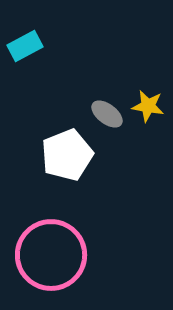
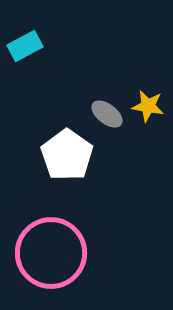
white pentagon: rotated 15 degrees counterclockwise
pink circle: moved 2 px up
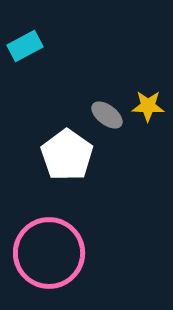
yellow star: rotated 8 degrees counterclockwise
gray ellipse: moved 1 px down
pink circle: moved 2 px left
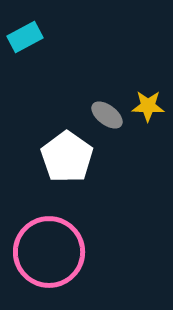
cyan rectangle: moved 9 px up
white pentagon: moved 2 px down
pink circle: moved 1 px up
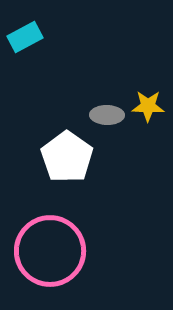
gray ellipse: rotated 36 degrees counterclockwise
pink circle: moved 1 px right, 1 px up
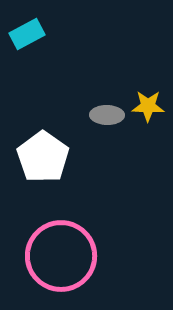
cyan rectangle: moved 2 px right, 3 px up
white pentagon: moved 24 px left
pink circle: moved 11 px right, 5 px down
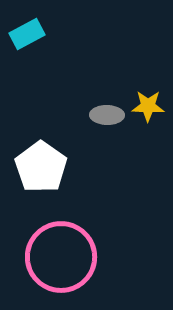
white pentagon: moved 2 px left, 10 px down
pink circle: moved 1 px down
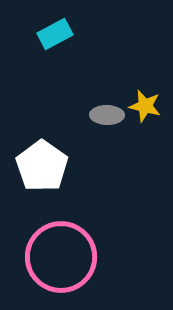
cyan rectangle: moved 28 px right
yellow star: moved 3 px left; rotated 12 degrees clockwise
white pentagon: moved 1 px right, 1 px up
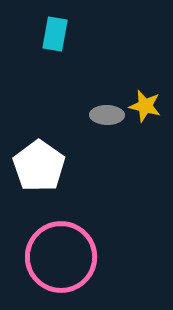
cyan rectangle: rotated 52 degrees counterclockwise
white pentagon: moved 3 px left
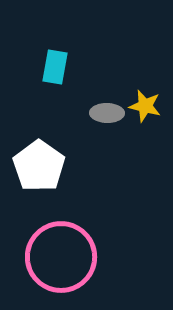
cyan rectangle: moved 33 px down
gray ellipse: moved 2 px up
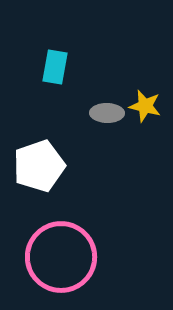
white pentagon: rotated 18 degrees clockwise
